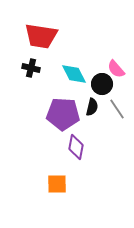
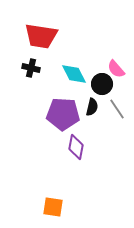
orange square: moved 4 px left, 23 px down; rotated 10 degrees clockwise
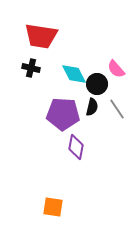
black circle: moved 5 px left
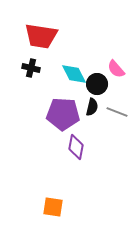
gray line: moved 3 px down; rotated 35 degrees counterclockwise
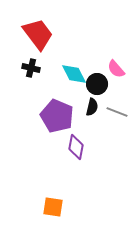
red trapezoid: moved 3 px left, 2 px up; rotated 136 degrees counterclockwise
purple pentagon: moved 6 px left, 2 px down; rotated 20 degrees clockwise
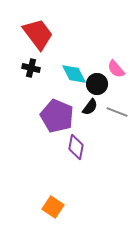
black semicircle: moved 2 px left; rotated 24 degrees clockwise
orange square: rotated 25 degrees clockwise
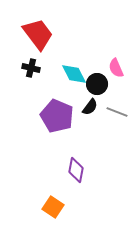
pink semicircle: moved 1 px up; rotated 18 degrees clockwise
purple diamond: moved 23 px down
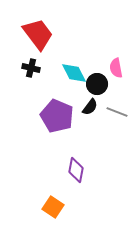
pink semicircle: rotated 12 degrees clockwise
cyan diamond: moved 1 px up
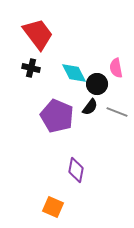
orange square: rotated 10 degrees counterclockwise
